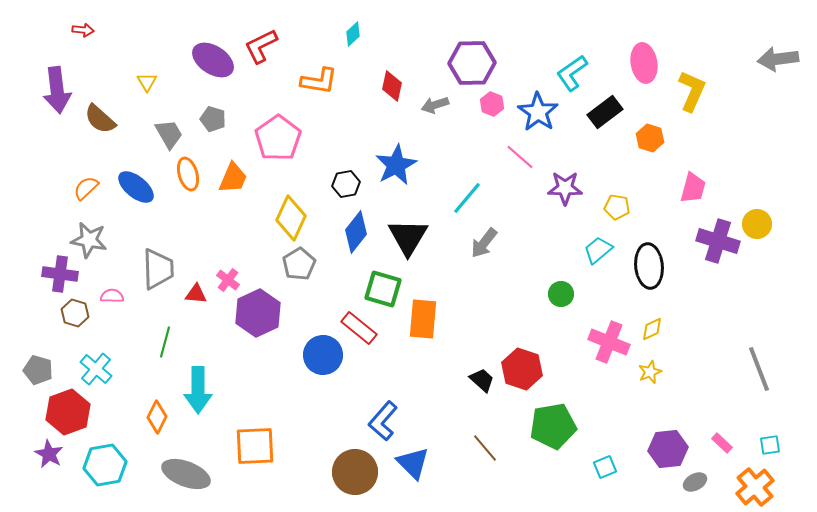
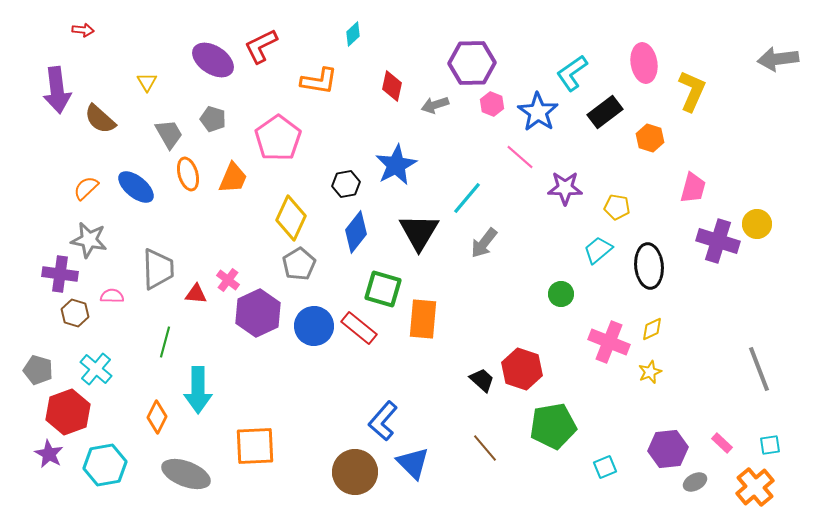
black triangle at (408, 237): moved 11 px right, 5 px up
blue circle at (323, 355): moved 9 px left, 29 px up
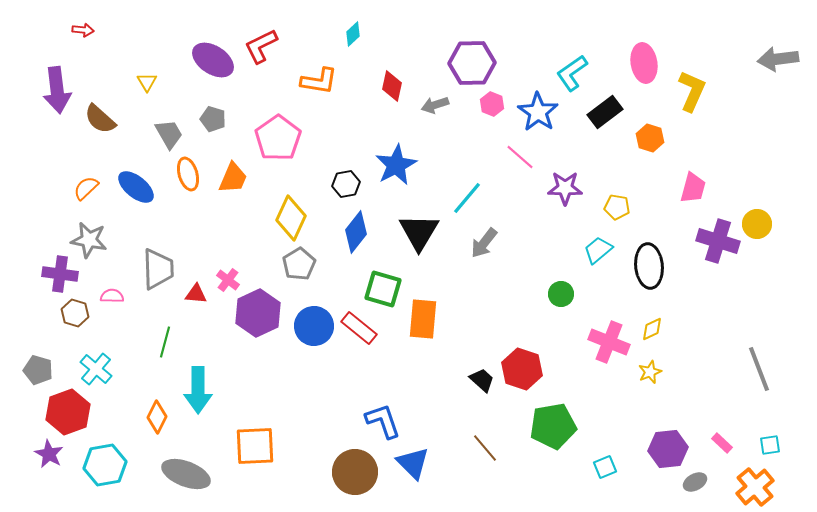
blue L-shape at (383, 421): rotated 120 degrees clockwise
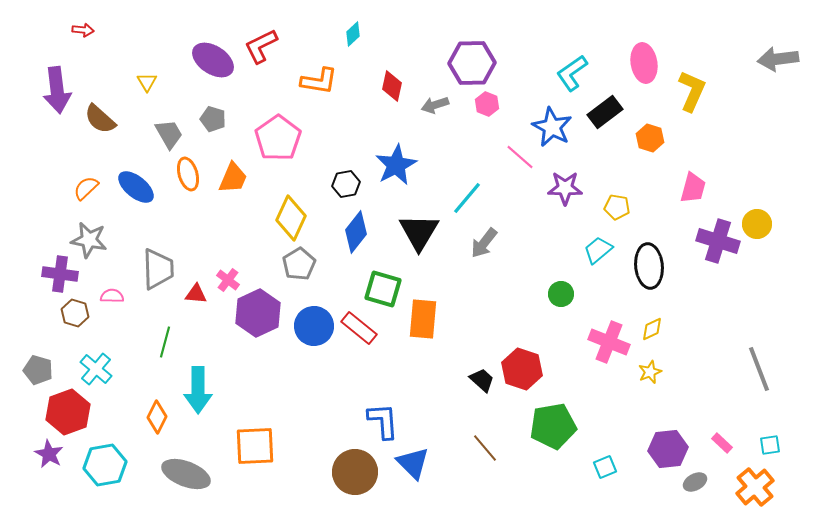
pink hexagon at (492, 104): moved 5 px left
blue star at (538, 112): moved 14 px right, 15 px down; rotated 6 degrees counterclockwise
blue L-shape at (383, 421): rotated 15 degrees clockwise
